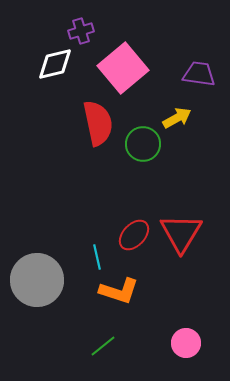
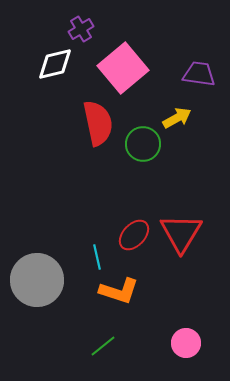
purple cross: moved 2 px up; rotated 15 degrees counterclockwise
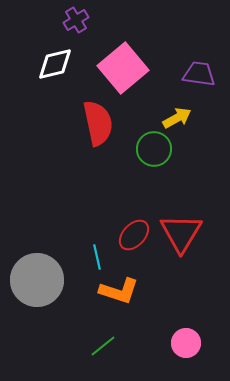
purple cross: moved 5 px left, 9 px up
green circle: moved 11 px right, 5 px down
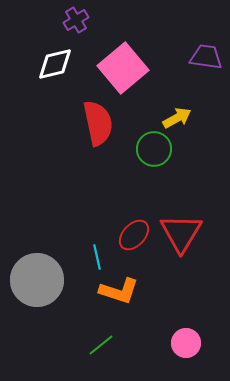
purple trapezoid: moved 7 px right, 17 px up
green line: moved 2 px left, 1 px up
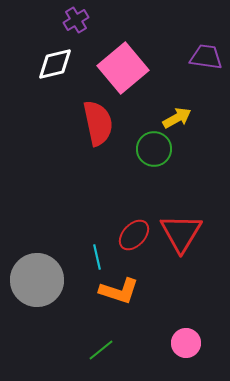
green line: moved 5 px down
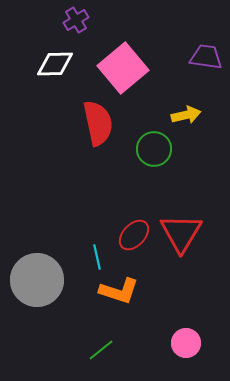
white diamond: rotated 12 degrees clockwise
yellow arrow: moved 9 px right, 3 px up; rotated 16 degrees clockwise
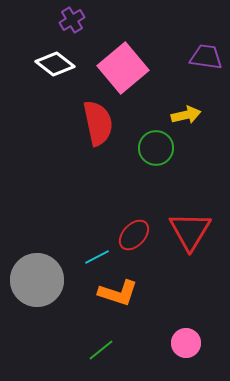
purple cross: moved 4 px left
white diamond: rotated 39 degrees clockwise
green circle: moved 2 px right, 1 px up
red triangle: moved 9 px right, 2 px up
cyan line: rotated 75 degrees clockwise
orange L-shape: moved 1 px left, 2 px down
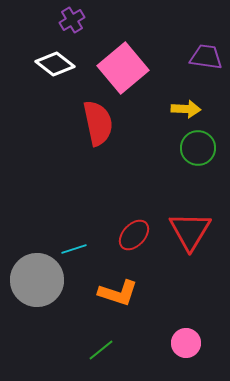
yellow arrow: moved 6 px up; rotated 16 degrees clockwise
green circle: moved 42 px right
cyan line: moved 23 px left, 8 px up; rotated 10 degrees clockwise
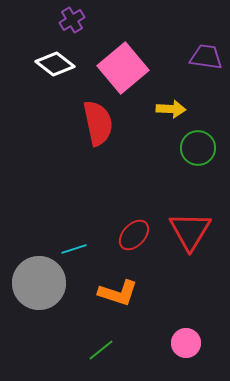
yellow arrow: moved 15 px left
gray circle: moved 2 px right, 3 px down
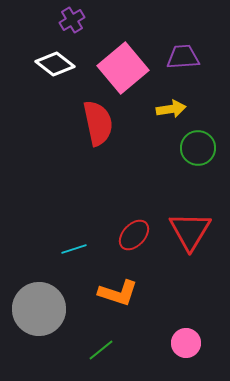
purple trapezoid: moved 23 px left; rotated 12 degrees counterclockwise
yellow arrow: rotated 12 degrees counterclockwise
gray circle: moved 26 px down
